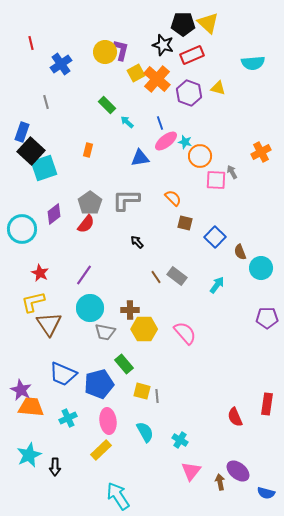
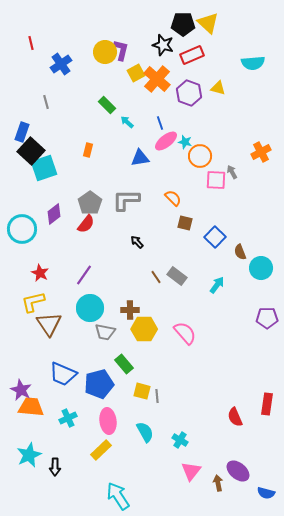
brown arrow at (220, 482): moved 2 px left, 1 px down
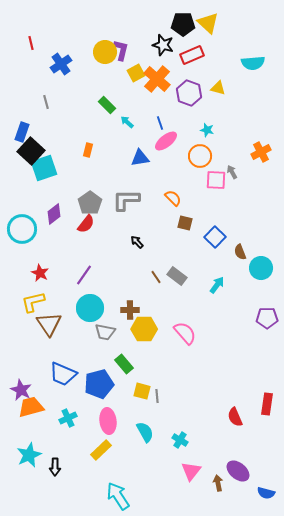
cyan star at (185, 142): moved 22 px right, 12 px up
orange trapezoid at (31, 407): rotated 20 degrees counterclockwise
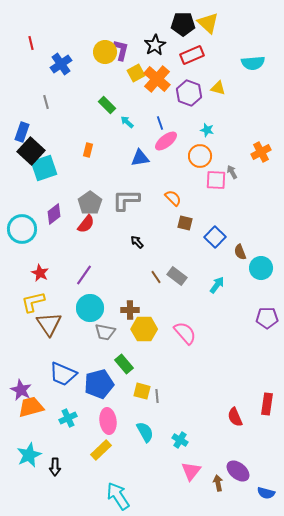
black star at (163, 45): moved 8 px left; rotated 25 degrees clockwise
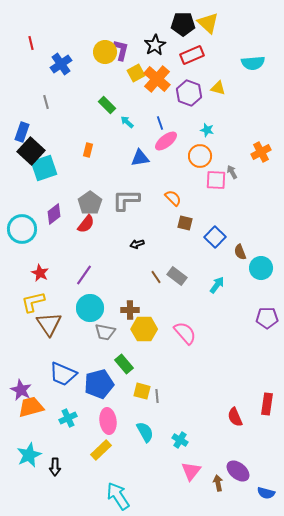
black arrow at (137, 242): moved 2 px down; rotated 64 degrees counterclockwise
